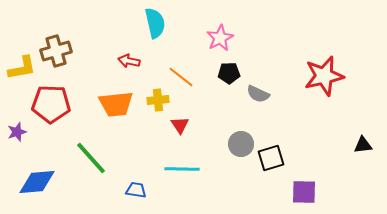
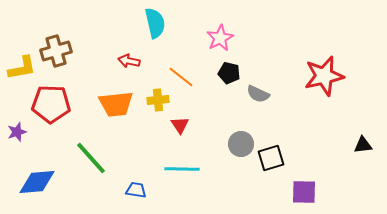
black pentagon: rotated 15 degrees clockwise
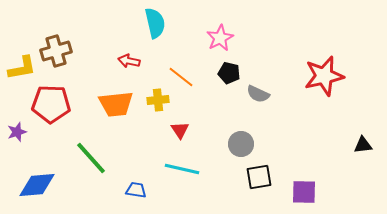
red triangle: moved 5 px down
black square: moved 12 px left, 19 px down; rotated 8 degrees clockwise
cyan line: rotated 12 degrees clockwise
blue diamond: moved 3 px down
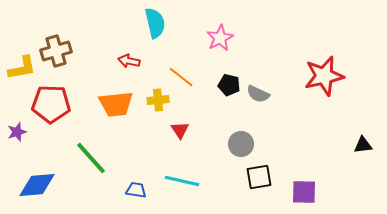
black pentagon: moved 12 px down
cyan line: moved 12 px down
